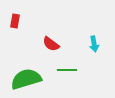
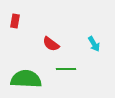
cyan arrow: rotated 21 degrees counterclockwise
green line: moved 1 px left, 1 px up
green semicircle: rotated 20 degrees clockwise
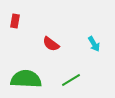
green line: moved 5 px right, 11 px down; rotated 30 degrees counterclockwise
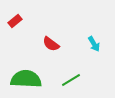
red rectangle: rotated 40 degrees clockwise
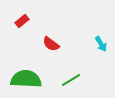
red rectangle: moved 7 px right
cyan arrow: moved 7 px right
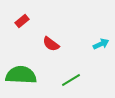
cyan arrow: rotated 84 degrees counterclockwise
green semicircle: moved 5 px left, 4 px up
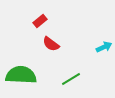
red rectangle: moved 18 px right
cyan arrow: moved 3 px right, 3 px down
green line: moved 1 px up
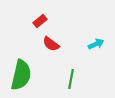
cyan arrow: moved 8 px left, 3 px up
green semicircle: rotated 100 degrees clockwise
green line: rotated 48 degrees counterclockwise
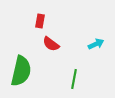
red rectangle: rotated 40 degrees counterclockwise
green semicircle: moved 4 px up
green line: moved 3 px right
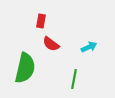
red rectangle: moved 1 px right
cyan arrow: moved 7 px left, 3 px down
green semicircle: moved 4 px right, 3 px up
